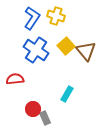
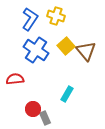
blue L-shape: moved 2 px left, 1 px down
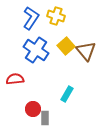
blue L-shape: moved 1 px right, 1 px up
gray rectangle: rotated 24 degrees clockwise
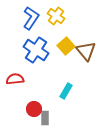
yellow cross: rotated 18 degrees clockwise
cyan rectangle: moved 1 px left, 3 px up
red circle: moved 1 px right
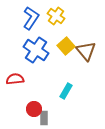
gray rectangle: moved 1 px left
